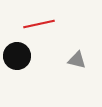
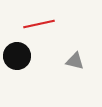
gray triangle: moved 2 px left, 1 px down
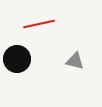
black circle: moved 3 px down
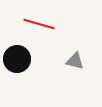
red line: rotated 28 degrees clockwise
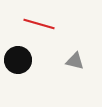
black circle: moved 1 px right, 1 px down
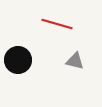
red line: moved 18 px right
